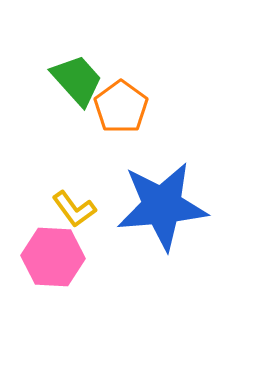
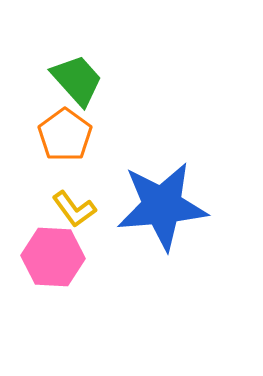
orange pentagon: moved 56 px left, 28 px down
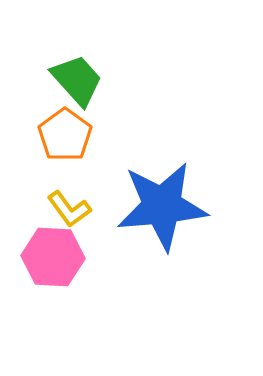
yellow L-shape: moved 5 px left
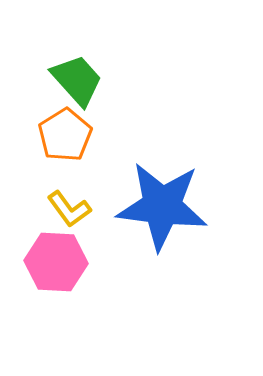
orange pentagon: rotated 4 degrees clockwise
blue star: rotated 12 degrees clockwise
pink hexagon: moved 3 px right, 5 px down
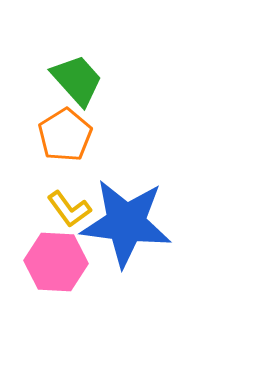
blue star: moved 36 px left, 17 px down
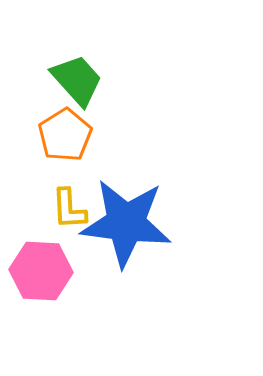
yellow L-shape: rotated 33 degrees clockwise
pink hexagon: moved 15 px left, 9 px down
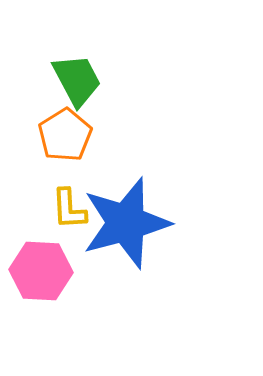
green trapezoid: rotated 14 degrees clockwise
blue star: rotated 22 degrees counterclockwise
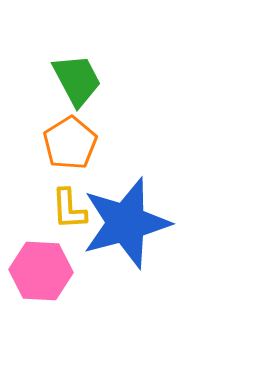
orange pentagon: moved 5 px right, 8 px down
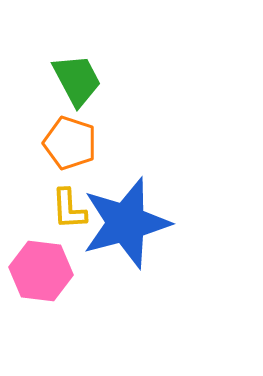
orange pentagon: rotated 22 degrees counterclockwise
pink hexagon: rotated 4 degrees clockwise
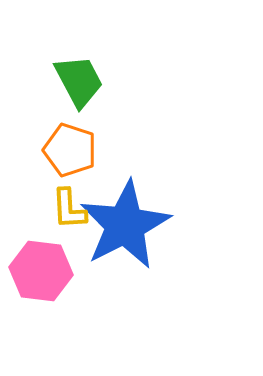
green trapezoid: moved 2 px right, 1 px down
orange pentagon: moved 7 px down
blue star: moved 1 px left, 2 px down; rotated 12 degrees counterclockwise
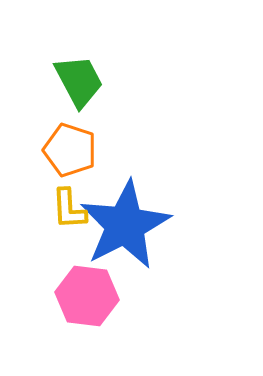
pink hexagon: moved 46 px right, 25 px down
